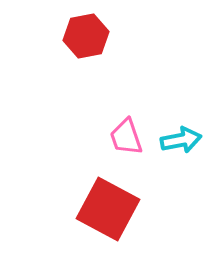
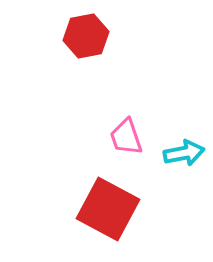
cyan arrow: moved 3 px right, 13 px down
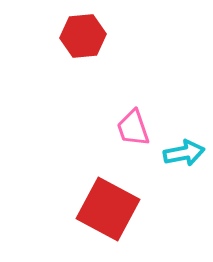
red hexagon: moved 3 px left; rotated 6 degrees clockwise
pink trapezoid: moved 7 px right, 9 px up
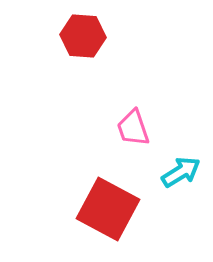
red hexagon: rotated 9 degrees clockwise
cyan arrow: moved 3 px left, 19 px down; rotated 21 degrees counterclockwise
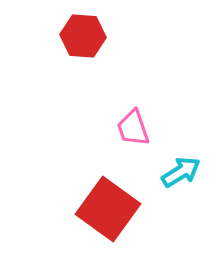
red square: rotated 8 degrees clockwise
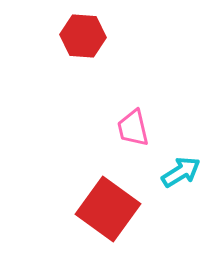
pink trapezoid: rotated 6 degrees clockwise
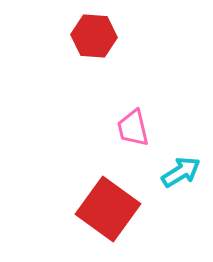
red hexagon: moved 11 px right
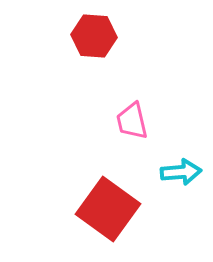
pink trapezoid: moved 1 px left, 7 px up
cyan arrow: rotated 27 degrees clockwise
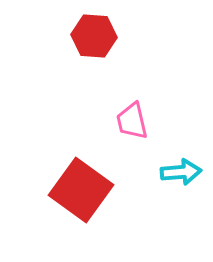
red square: moved 27 px left, 19 px up
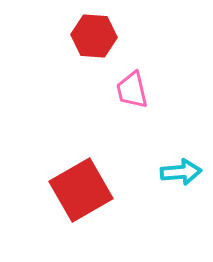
pink trapezoid: moved 31 px up
red square: rotated 24 degrees clockwise
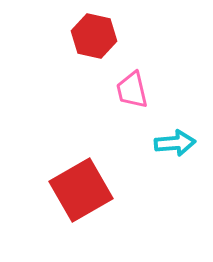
red hexagon: rotated 9 degrees clockwise
cyan arrow: moved 6 px left, 29 px up
